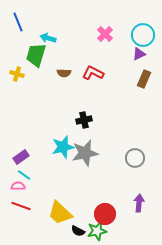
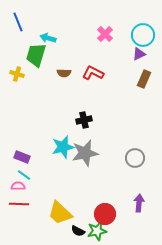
purple rectangle: moved 1 px right; rotated 56 degrees clockwise
red line: moved 2 px left, 2 px up; rotated 18 degrees counterclockwise
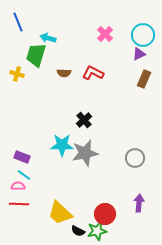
black cross: rotated 28 degrees counterclockwise
cyan star: moved 1 px left, 2 px up; rotated 15 degrees clockwise
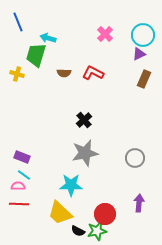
cyan star: moved 9 px right, 40 px down
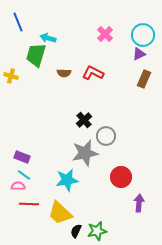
yellow cross: moved 6 px left, 2 px down
gray circle: moved 29 px left, 22 px up
cyan star: moved 4 px left, 5 px up; rotated 10 degrees counterclockwise
red line: moved 10 px right
red circle: moved 16 px right, 37 px up
black semicircle: moved 2 px left; rotated 88 degrees clockwise
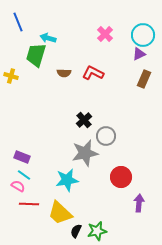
pink semicircle: rotated 32 degrees clockwise
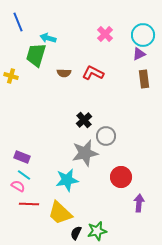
brown rectangle: rotated 30 degrees counterclockwise
black semicircle: moved 2 px down
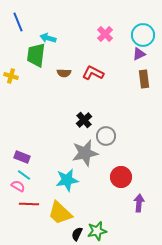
green trapezoid: rotated 10 degrees counterclockwise
black semicircle: moved 1 px right, 1 px down
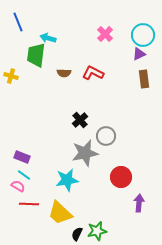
black cross: moved 4 px left
